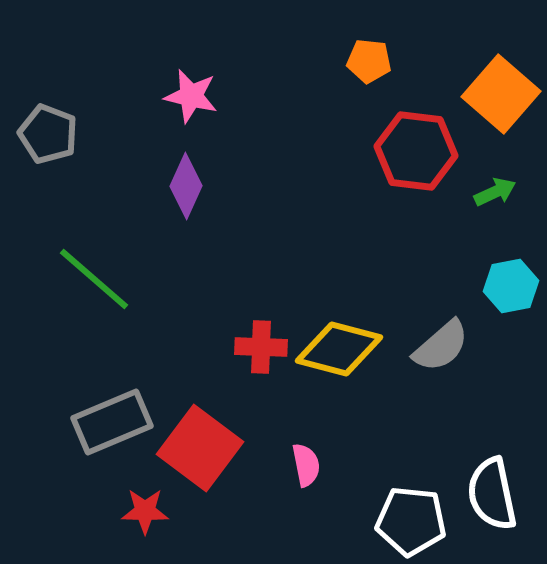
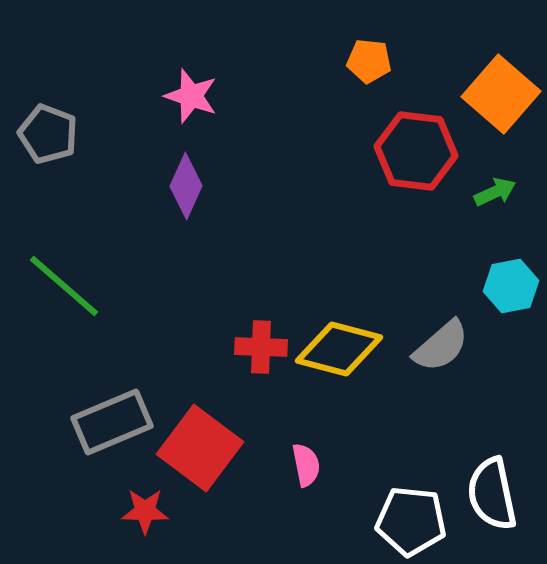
pink star: rotated 6 degrees clockwise
green line: moved 30 px left, 7 px down
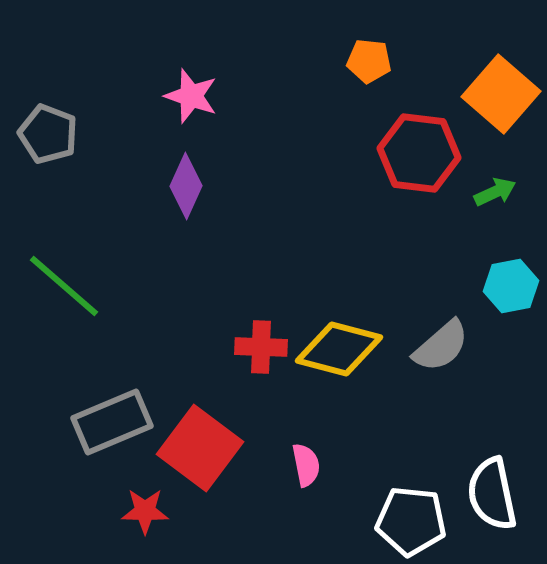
red hexagon: moved 3 px right, 2 px down
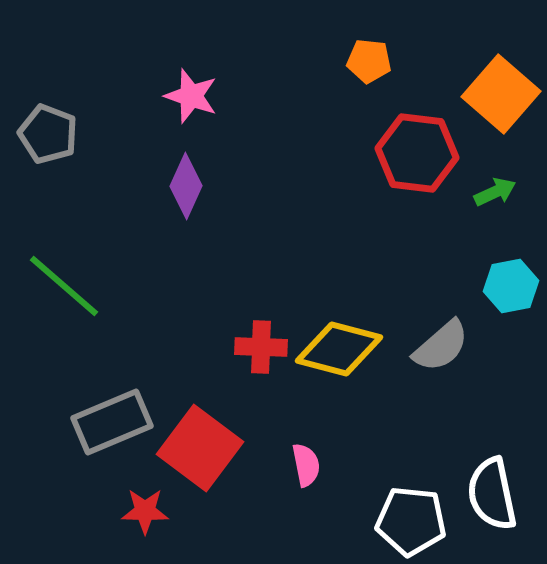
red hexagon: moved 2 px left
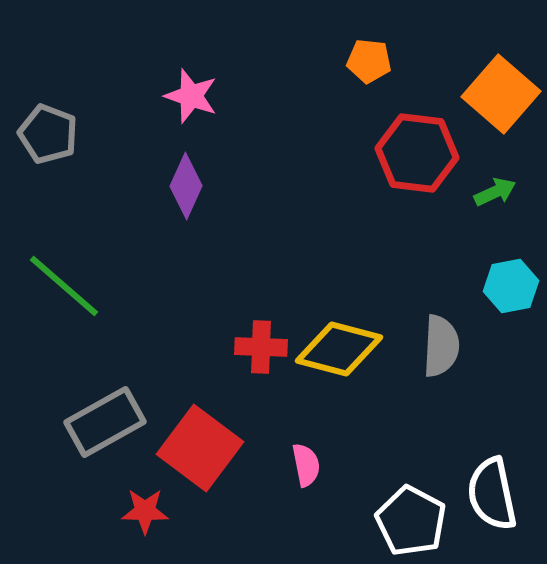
gray semicircle: rotated 46 degrees counterclockwise
gray rectangle: moved 7 px left; rotated 6 degrees counterclockwise
white pentagon: rotated 22 degrees clockwise
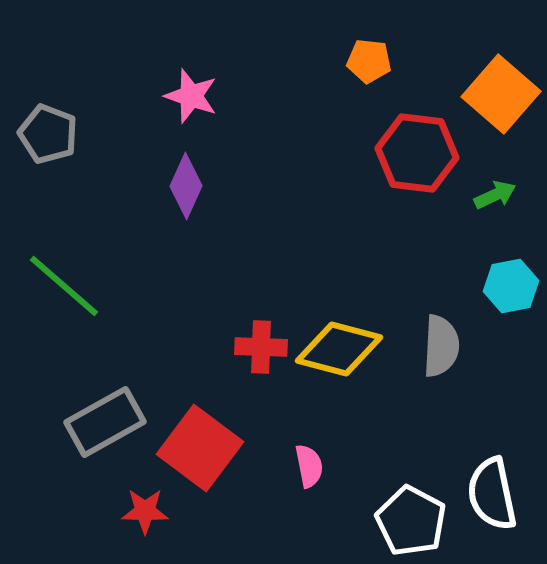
green arrow: moved 3 px down
pink semicircle: moved 3 px right, 1 px down
